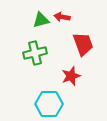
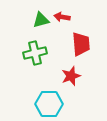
red trapezoid: moved 2 px left; rotated 15 degrees clockwise
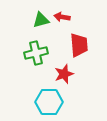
red trapezoid: moved 2 px left, 1 px down
green cross: moved 1 px right
red star: moved 7 px left, 2 px up
cyan hexagon: moved 2 px up
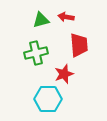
red arrow: moved 4 px right
cyan hexagon: moved 1 px left, 3 px up
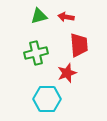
green triangle: moved 2 px left, 4 px up
red star: moved 3 px right, 1 px up
cyan hexagon: moved 1 px left
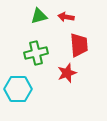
cyan hexagon: moved 29 px left, 10 px up
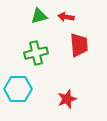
red star: moved 26 px down
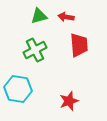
green cross: moved 1 px left, 3 px up; rotated 15 degrees counterclockwise
cyan hexagon: rotated 8 degrees clockwise
red star: moved 2 px right, 2 px down
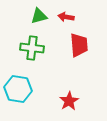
green cross: moved 3 px left, 2 px up; rotated 35 degrees clockwise
red star: rotated 12 degrees counterclockwise
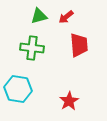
red arrow: rotated 49 degrees counterclockwise
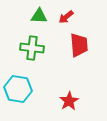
green triangle: rotated 18 degrees clockwise
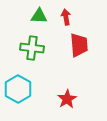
red arrow: rotated 119 degrees clockwise
cyan hexagon: rotated 20 degrees clockwise
red star: moved 2 px left, 2 px up
